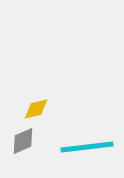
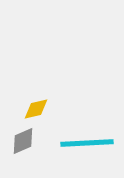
cyan line: moved 4 px up; rotated 4 degrees clockwise
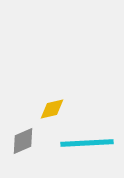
yellow diamond: moved 16 px right
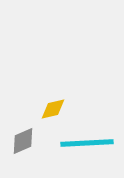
yellow diamond: moved 1 px right
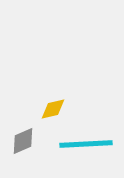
cyan line: moved 1 px left, 1 px down
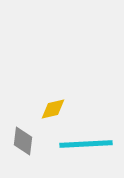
gray diamond: rotated 60 degrees counterclockwise
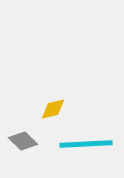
gray diamond: rotated 52 degrees counterclockwise
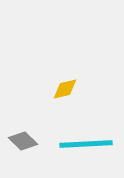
yellow diamond: moved 12 px right, 20 px up
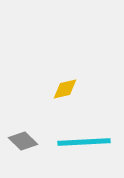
cyan line: moved 2 px left, 2 px up
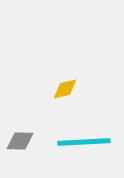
gray diamond: moved 3 px left; rotated 44 degrees counterclockwise
